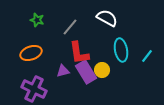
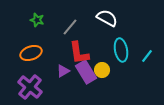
purple triangle: rotated 16 degrees counterclockwise
purple cross: moved 4 px left, 2 px up; rotated 15 degrees clockwise
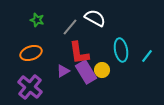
white semicircle: moved 12 px left
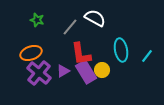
red L-shape: moved 2 px right, 1 px down
purple cross: moved 9 px right, 14 px up
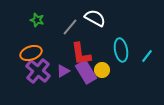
purple cross: moved 1 px left, 2 px up
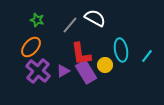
gray line: moved 2 px up
orange ellipse: moved 6 px up; rotated 30 degrees counterclockwise
yellow circle: moved 3 px right, 5 px up
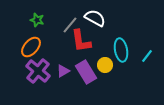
red L-shape: moved 13 px up
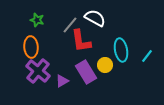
orange ellipse: rotated 45 degrees counterclockwise
purple triangle: moved 1 px left, 10 px down
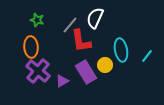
white semicircle: rotated 95 degrees counterclockwise
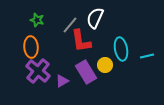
cyan ellipse: moved 1 px up
cyan line: rotated 40 degrees clockwise
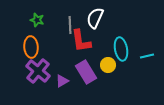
gray line: rotated 42 degrees counterclockwise
yellow circle: moved 3 px right
